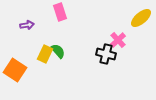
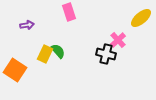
pink rectangle: moved 9 px right
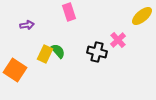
yellow ellipse: moved 1 px right, 2 px up
black cross: moved 9 px left, 2 px up
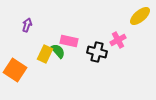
pink rectangle: moved 29 px down; rotated 60 degrees counterclockwise
yellow ellipse: moved 2 px left
purple arrow: rotated 64 degrees counterclockwise
pink cross: rotated 14 degrees clockwise
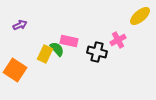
purple arrow: moved 7 px left; rotated 48 degrees clockwise
green semicircle: moved 1 px left, 2 px up
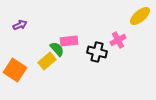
pink rectangle: rotated 18 degrees counterclockwise
yellow rectangle: moved 2 px right, 7 px down; rotated 24 degrees clockwise
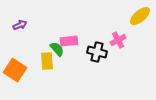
yellow rectangle: rotated 54 degrees counterclockwise
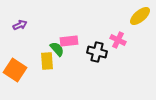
pink cross: rotated 35 degrees counterclockwise
